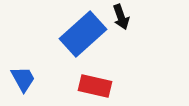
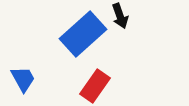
black arrow: moved 1 px left, 1 px up
red rectangle: rotated 68 degrees counterclockwise
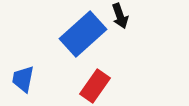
blue trapezoid: rotated 140 degrees counterclockwise
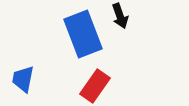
blue rectangle: rotated 69 degrees counterclockwise
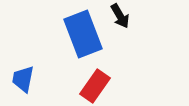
black arrow: rotated 10 degrees counterclockwise
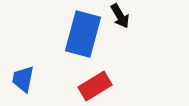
blue rectangle: rotated 36 degrees clockwise
red rectangle: rotated 24 degrees clockwise
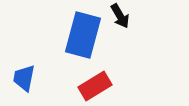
blue rectangle: moved 1 px down
blue trapezoid: moved 1 px right, 1 px up
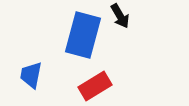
blue trapezoid: moved 7 px right, 3 px up
